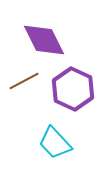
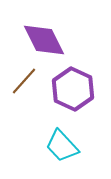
brown line: rotated 20 degrees counterclockwise
cyan trapezoid: moved 7 px right, 3 px down
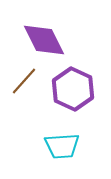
cyan trapezoid: rotated 51 degrees counterclockwise
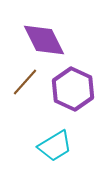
brown line: moved 1 px right, 1 px down
cyan trapezoid: moved 7 px left; rotated 27 degrees counterclockwise
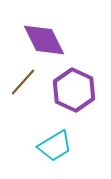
brown line: moved 2 px left
purple hexagon: moved 1 px right, 1 px down
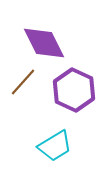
purple diamond: moved 3 px down
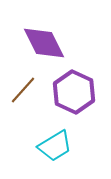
brown line: moved 8 px down
purple hexagon: moved 2 px down
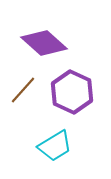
purple diamond: rotated 21 degrees counterclockwise
purple hexagon: moved 2 px left
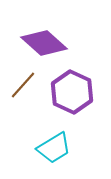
brown line: moved 5 px up
cyan trapezoid: moved 1 px left, 2 px down
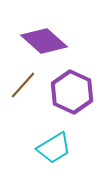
purple diamond: moved 2 px up
